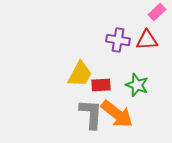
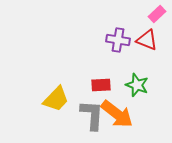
pink rectangle: moved 2 px down
red triangle: rotated 25 degrees clockwise
yellow trapezoid: moved 24 px left, 25 px down; rotated 16 degrees clockwise
gray L-shape: moved 1 px right, 1 px down
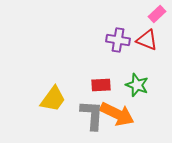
yellow trapezoid: moved 3 px left; rotated 8 degrees counterclockwise
orange arrow: rotated 12 degrees counterclockwise
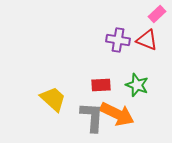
yellow trapezoid: rotated 84 degrees counterclockwise
gray L-shape: moved 2 px down
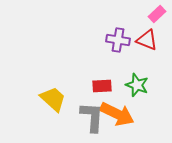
red rectangle: moved 1 px right, 1 px down
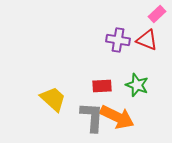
orange arrow: moved 3 px down
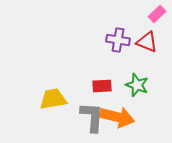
red triangle: moved 2 px down
yellow trapezoid: rotated 52 degrees counterclockwise
orange arrow: rotated 12 degrees counterclockwise
